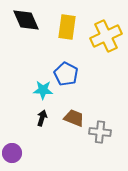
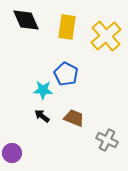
yellow cross: rotated 16 degrees counterclockwise
black arrow: moved 2 px up; rotated 70 degrees counterclockwise
gray cross: moved 7 px right, 8 px down; rotated 20 degrees clockwise
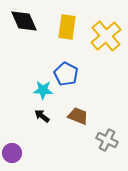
black diamond: moved 2 px left, 1 px down
brown trapezoid: moved 4 px right, 2 px up
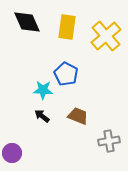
black diamond: moved 3 px right, 1 px down
gray cross: moved 2 px right, 1 px down; rotated 35 degrees counterclockwise
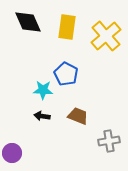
black diamond: moved 1 px right
black arrow: rotated 28 degrees counterclockwise
